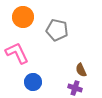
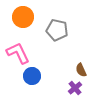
pink L-shape: moved 1 px right
blue circle: moved 1 px left, 6 px up
purple cross: rotated 32 degrees clockwise
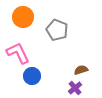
gray pentagon: rotated 10 degrees clockwise
brown semicircle: rotated 96 degrees clockwise
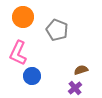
pink L-shape: rotated 130 degrees counterclockwise
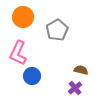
gray pentagon: rotated 20 degrees clockwise
brown semicircle: rotated 32 degrees clockwise
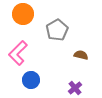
orange circle: moved 3 px up
pink L-shape: rotated 20 degrees clockwise
brown semicircle: moved 15 px up
blue circle: moved 1 px left, 4 px down
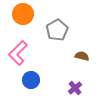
brown semicircle: moved 1 px right, 1 px down
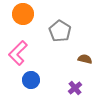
gray pentagon: moved 3 px right, 1 px down; rotated 10 degrees counterclockwise
brown semicircle: moved 3 px right, 3 px down
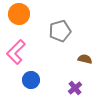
orange circle: moved 4 px left
gray pentagon: rotated 25 degrees clockwise
pink L-shape: moved 2 px left, 1 px up
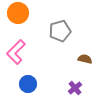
orange circle: moved 1 px left, 1 px up
blue circle: moved 3 px left, 4 px down
